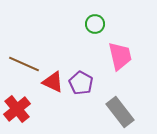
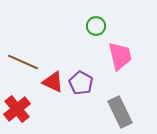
green circle: moved 1 px right, 2 px down
brown line: moved 1 px left, 2 px up
gray rectangle: rotated 12 degrees clockwise
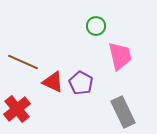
gray rectangle: moved 3 px right
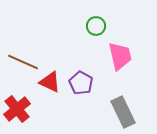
red triangle: moved 3 px left
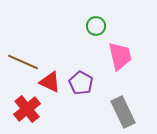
red cross: moved 10 px right
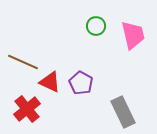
pink trapezoid: moved 13 px right, 21 px up
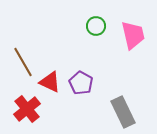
brown line: rotated 36 degrees clockwise
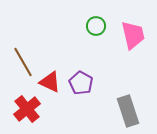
gray rectangle: moved 5 px right, 1 px up; rotated 8 degrees clockwise
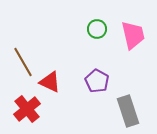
green circle: moved 1 px right, 3 px down
purple pentagon: moved 16 px right, 2 px up
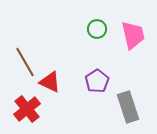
brown line: moved 2 px right
purple pentagon: rotated 10 degrees clockwise
gray rectangle: moved 4 px up
